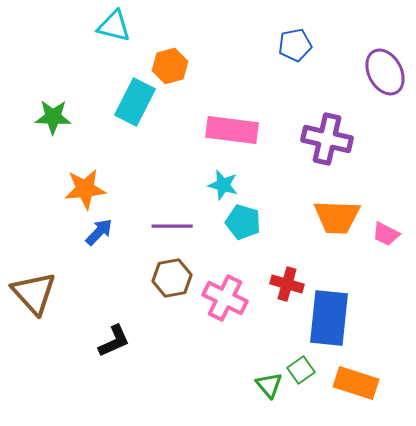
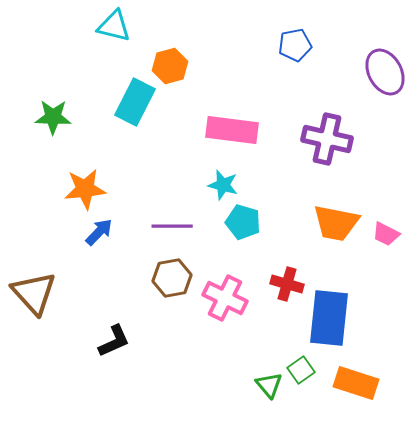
orange trapezoid: moved 1 px left, 6 px down; rotated 9 degrees clockwise
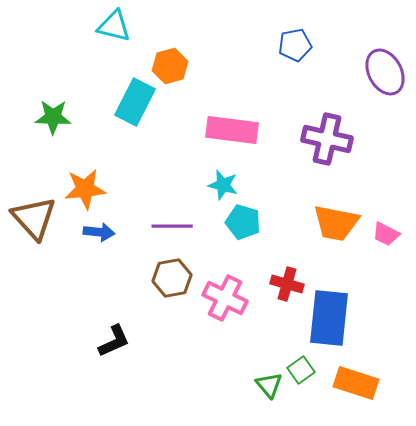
blue arrow: rotated 52 degrees clockwise
brown triangle: moved 75 px up
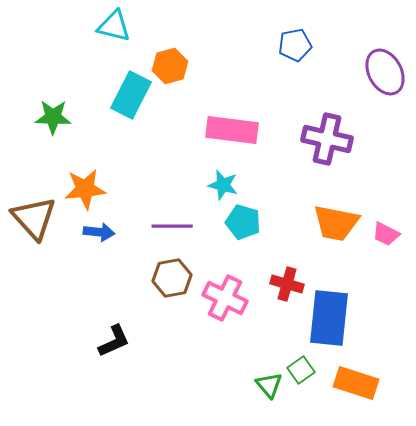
cyan rectangle: moved 4 px left, 7 px up
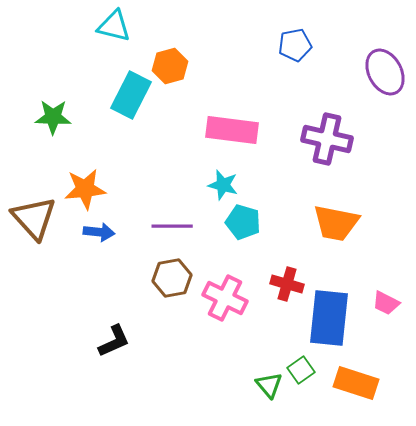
pink trapezoid: moved 69 px down
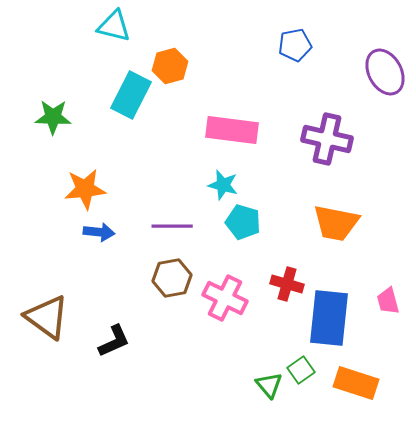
brown triangle: moved 13 px right, 99 px down; rotated 12 degrees counterclockwise
pink trapezoid: moved 2 px right, 2 px up; rotated 48 degrees clockwise
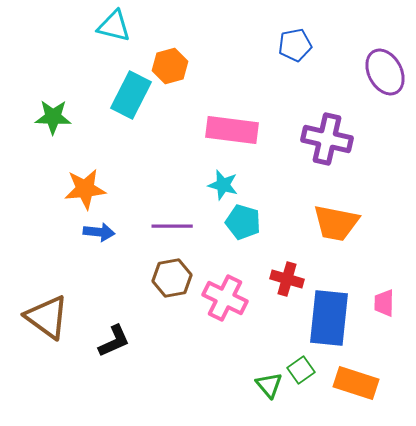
red cross: moved 5 px up
pink trapezoid: moved 4 px left, 2 px down; rotated 16 degrees clockwise
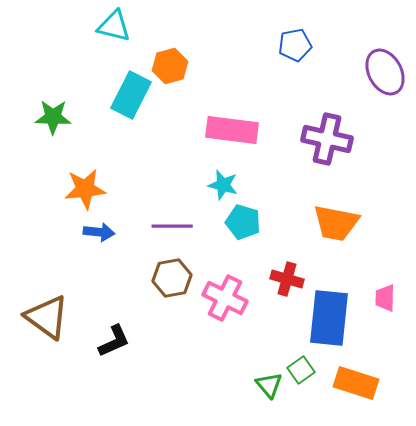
pink trapezoid: moved 1 px right, 5 px up
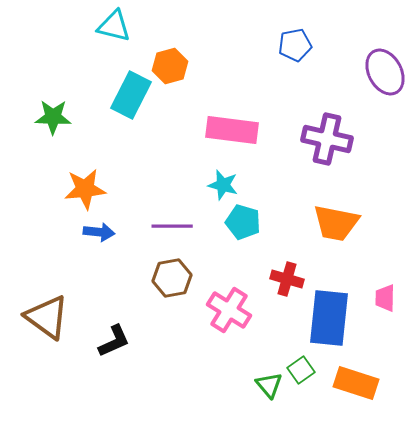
pink cross: moved 4 px right, 12 px down; rotated 6 degrees clockwise
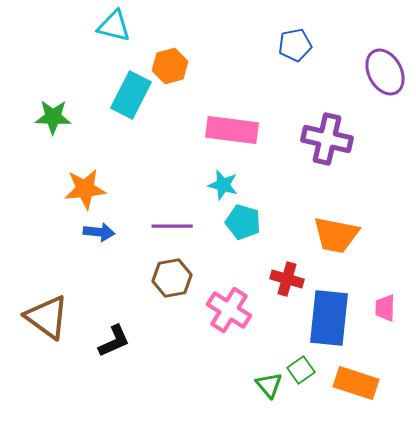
orange trapezoid: moved 12 px down
pink trapezoid: moved 10 px down
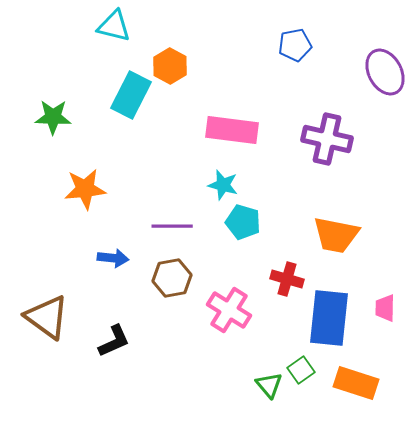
orange hexagon: rotated 16 degrees counterclockwise
blue arrow: moved 14 px right, 26 px down
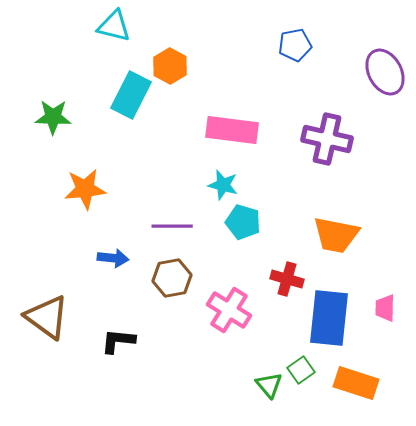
black L-shape: moved 4 px right; rotated 150 degrees counterclockwise
